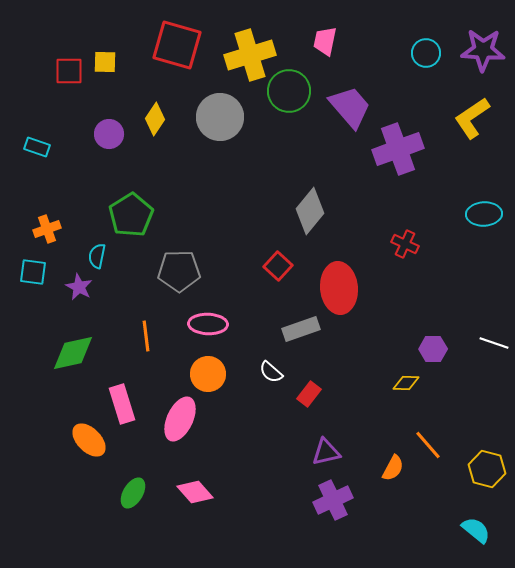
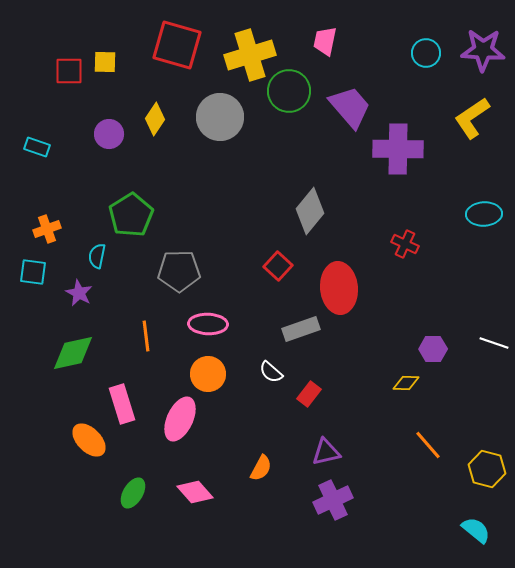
purple cross at (398, 149): rotated 21 degrees clockwise
purple star at (79, 287): moved 6 px down
orange semicircle at (393, 468): moved 132 px left
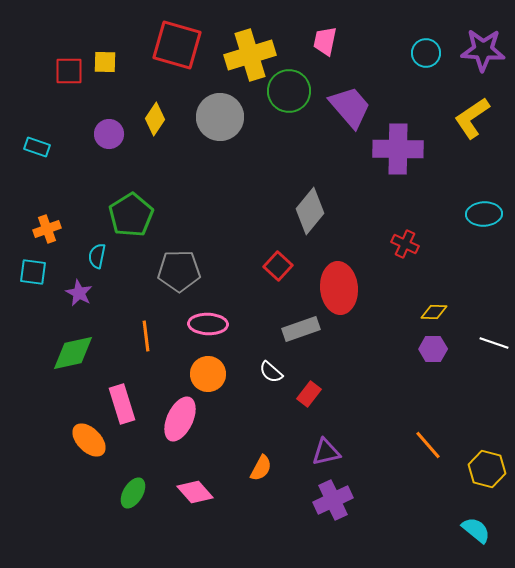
yellow diamond at (406, 383): moved 28 px right, 71 px up
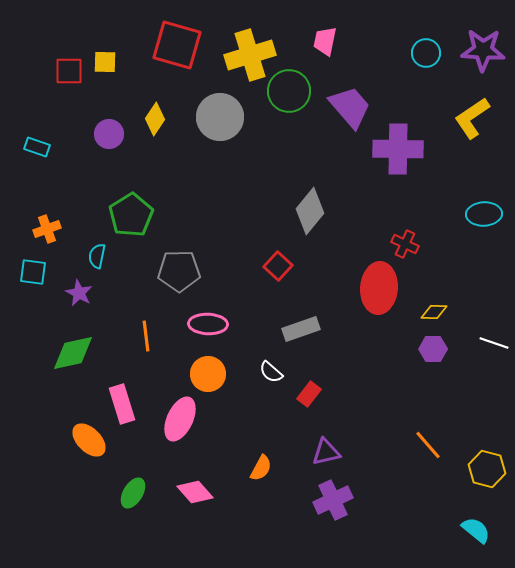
red ellipse at (339, 288): moved 40 px right; rotated 9 degrees clockwise
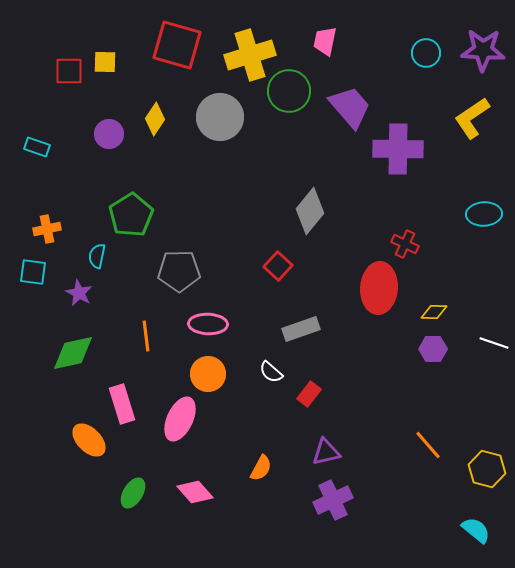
orange cross at (47, 229): rotated 8 degrees clockwise
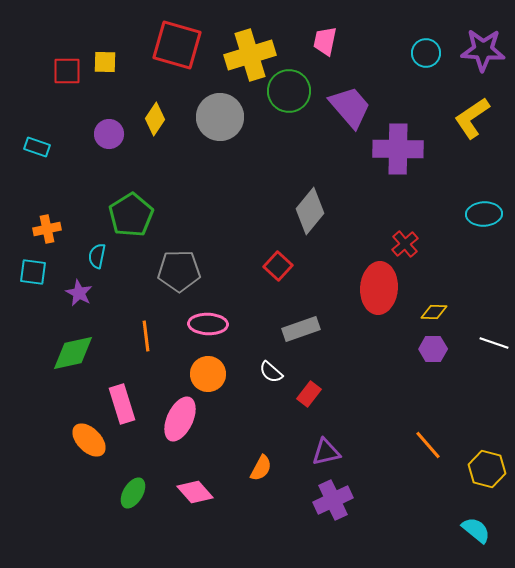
red square at (69, 71): moved 2 px left
red cross at (405, 244): rotated 24 degrees clockwise
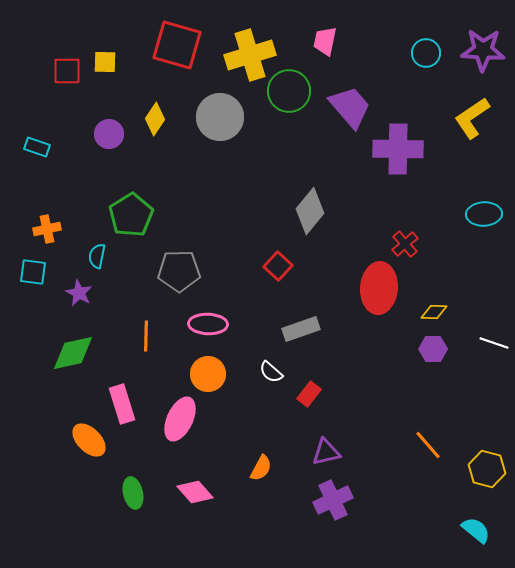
orange line at (146, 336): rotated 8 degrees clockwise
green ellipse at (133, 493): rotated 44 degrees counterclockwise
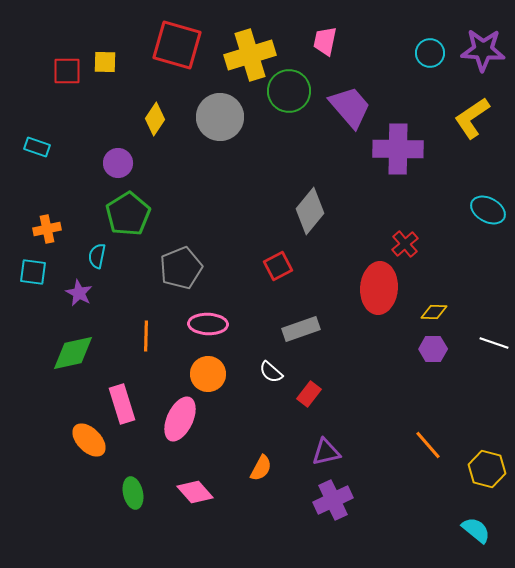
cyan circle at (426, 53): moved 4 px right
purple circle at (109, 134): moved 9 px right, 29 px down
cyan ellipse at (484, 214): moved 4 px right, 4 px up; rotated 32 degrees clockwise
green pentagon at (131, 215): moved 3 px left, 1 px up
red square at (278, 266): rotated 20 degrees clockwise
gray pentagon at (179, 271): moved 2 px right, 3 px up; rotated 21 degrees counterclockwise
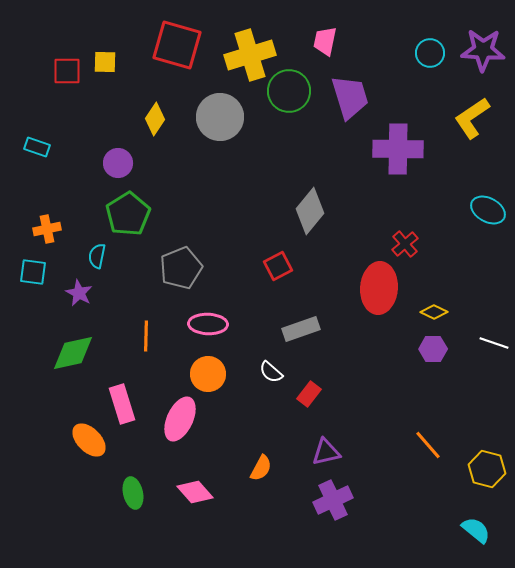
purple trapezoid at (350, 107): moved 10 px up; rotated 24 degrees clockwise
yellow diamond at (434, 312): rotated 24 degrees clockwise
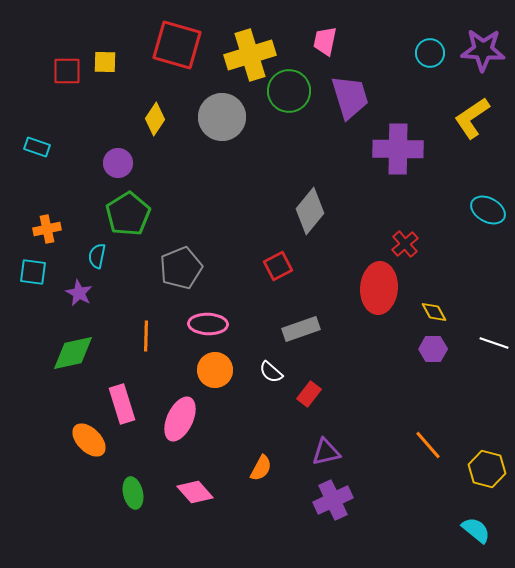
gray circle at (220, 117): moved 2 px right
yellow diamond at (434, 312): rotated 36 degrees clockwise
orange circle at (208, 374): moved 7 px right, 4 px up
